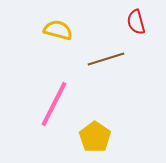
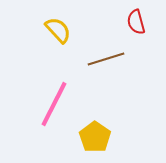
yellow semicircle: rotated 32 degrees clockwise
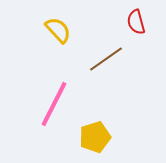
brown line: rotated 18 degrees counterclockwise
yellow pentagon: rotated 20 degrees clockwise
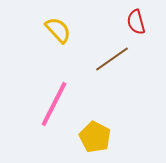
brown line: moved 6 px right
yellow pentagon: rotated 28 degrees counterclockwise
